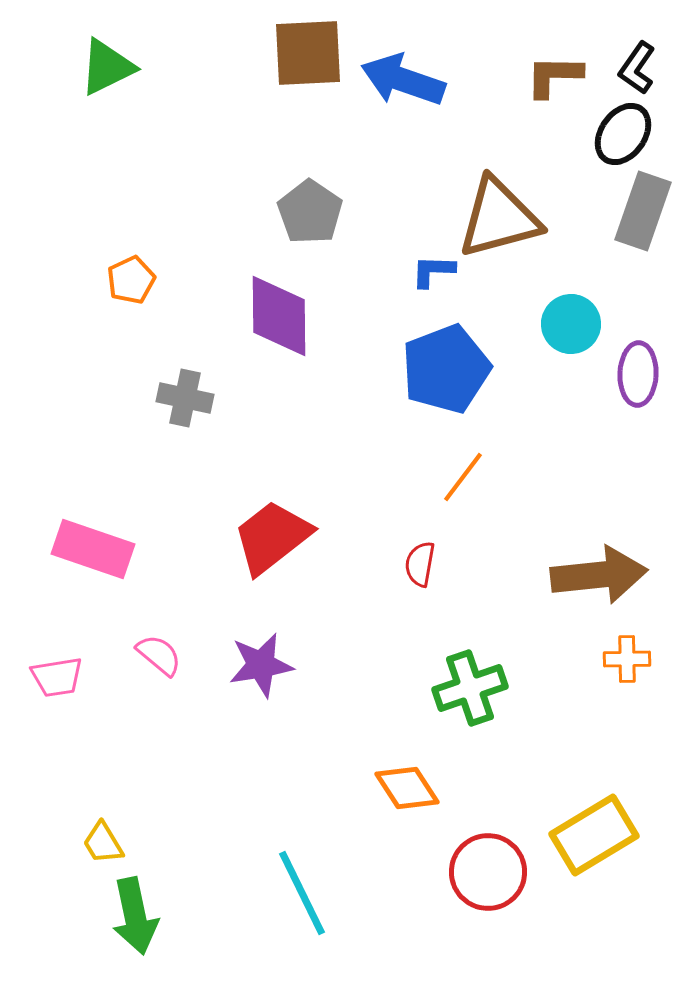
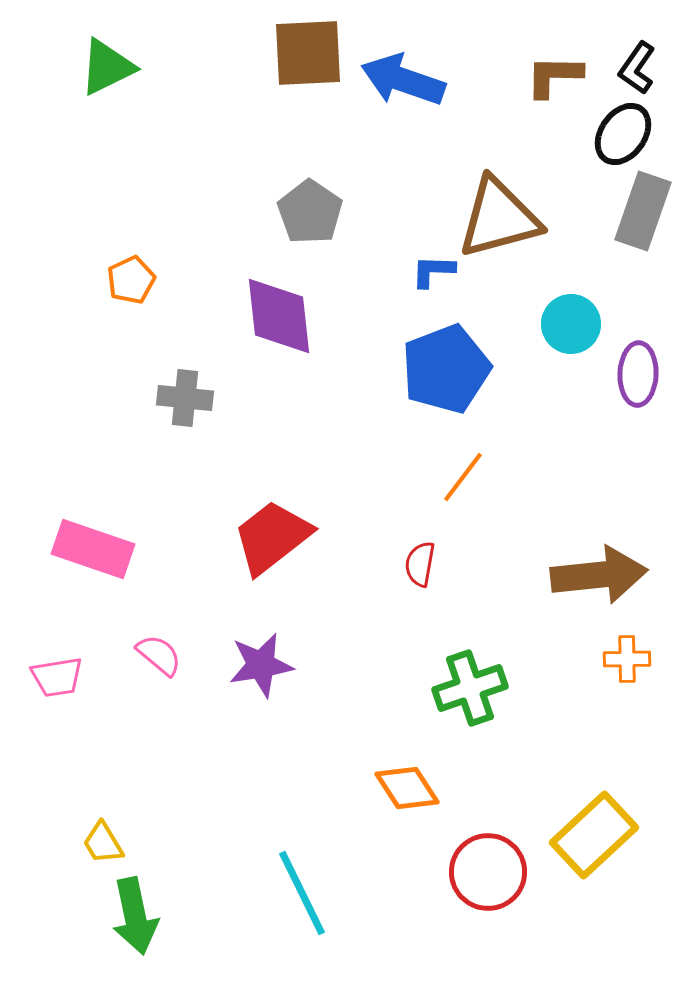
purple diamond: rotated 6 degrees counterclockwise
gray cross: rotated 6 degrees counterclockwise
yellow rectangle: rotated 12 degrees counterclockwise
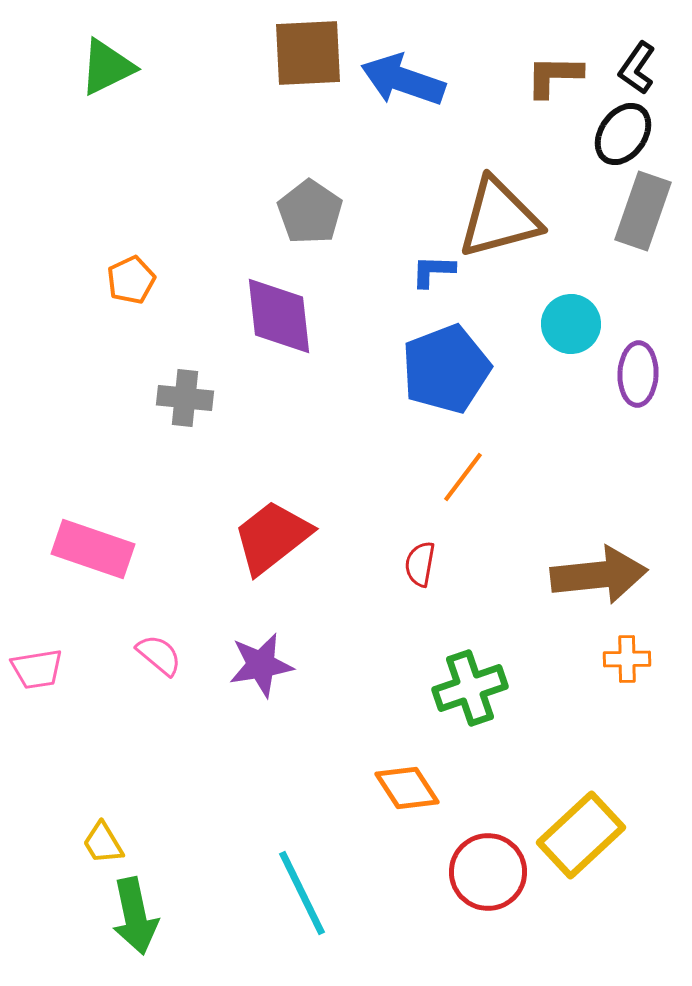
pink trapezoid: moved 20 px left, 8 px up
yellow rectangle: moved 13 px left
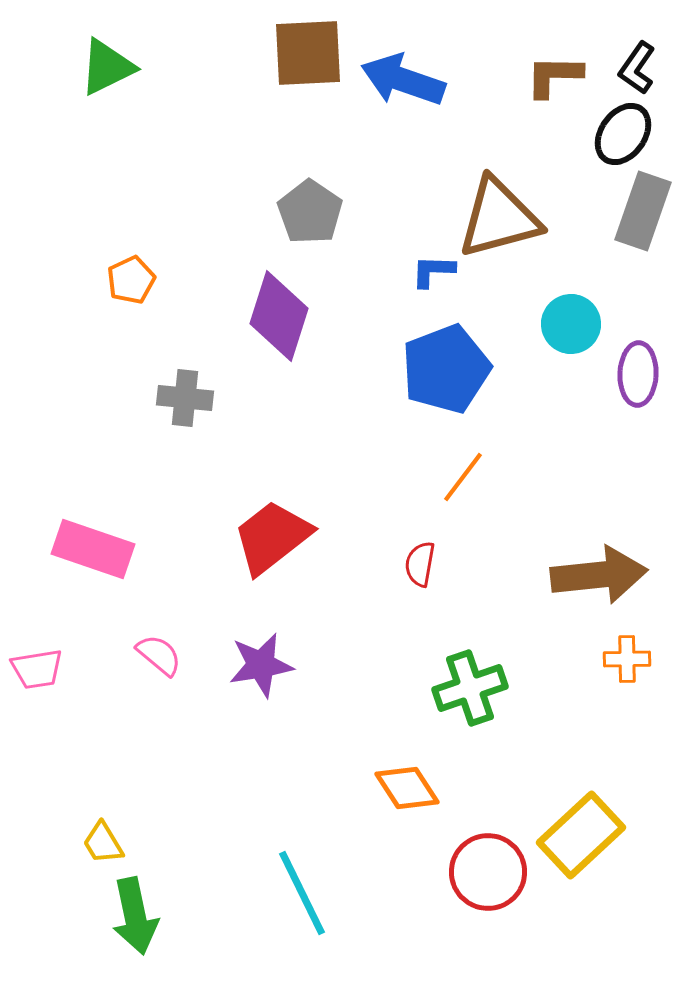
purple diamond: rotated 24 degrees clockwise
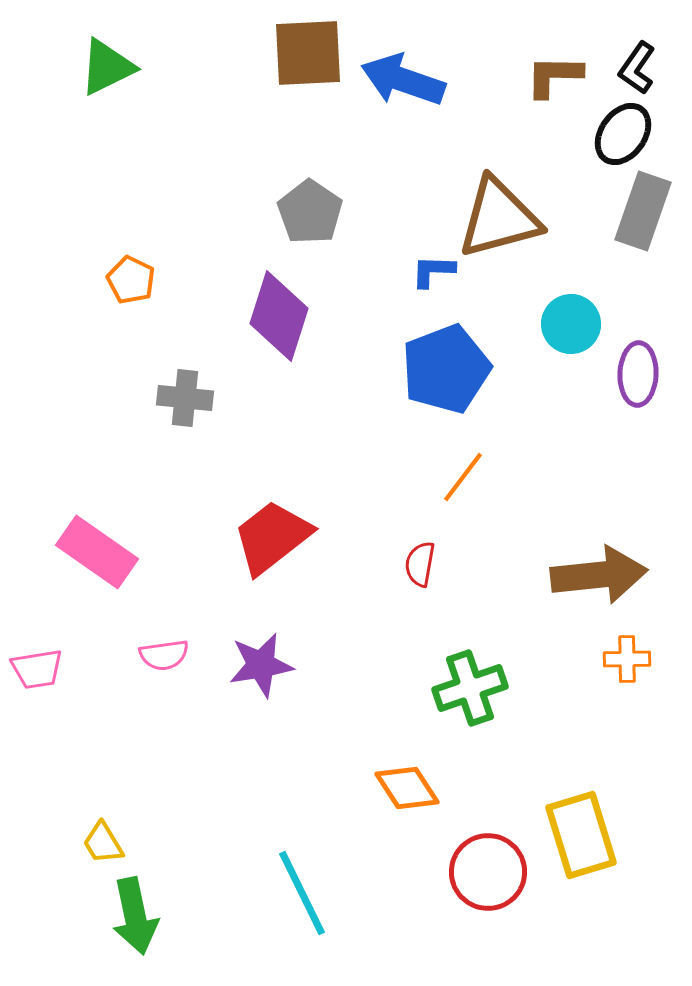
orange pentagon: rotated 21 degrees counterclockwise
pink rectangle: moved 4 px right, 3 px down; rotated 16 degrees clockwise
pink semicircle: moved 5 px right; rotated 132 degrees clockwise
yellow rectangle: rotated 64 degrees counterclockwise
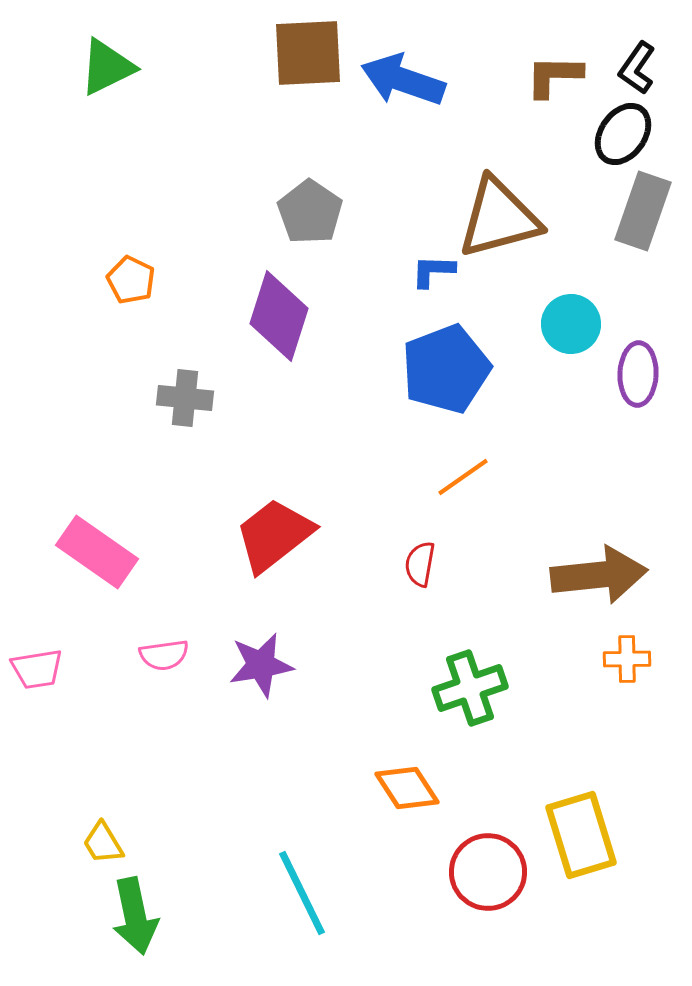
orange line: rotated 18 degrees clockwise
red trapezoid: moved 2 px right, 2 px up
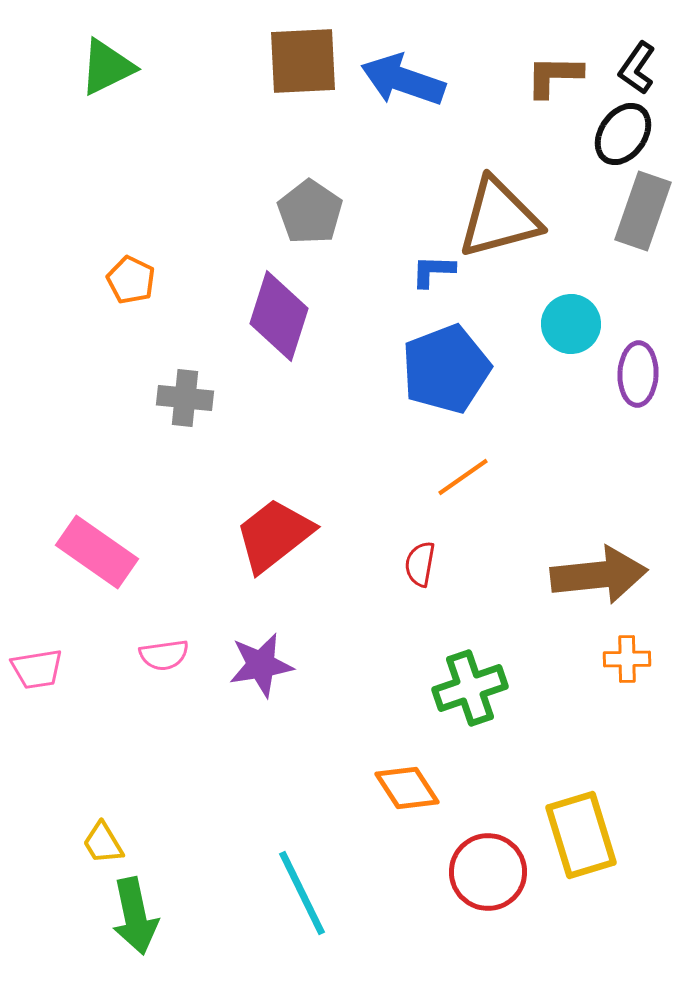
brown square: moved 5 px left, 8 px down
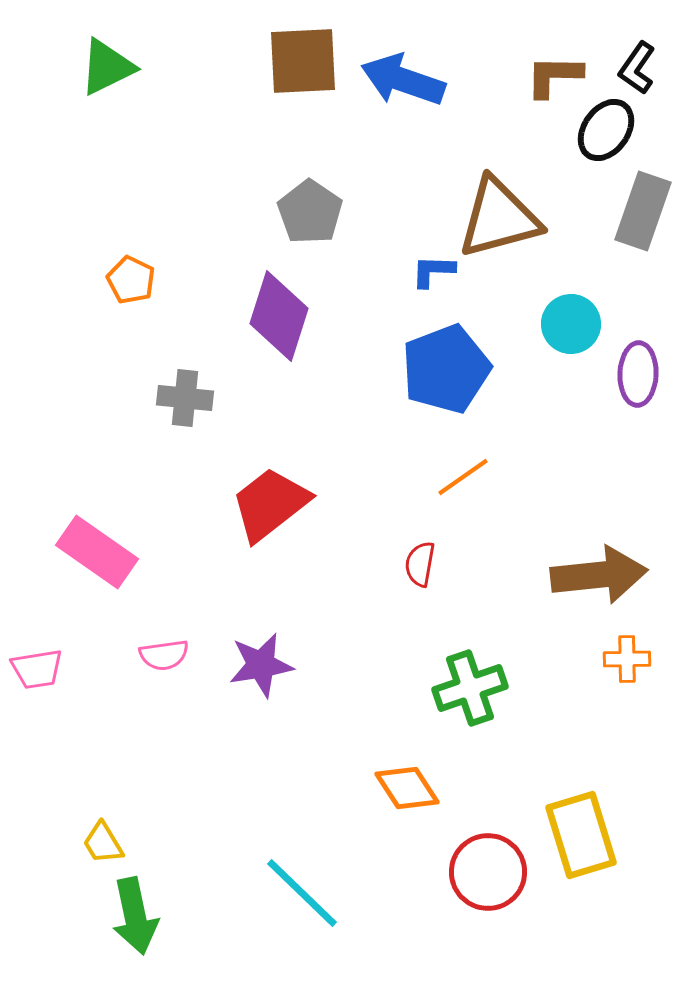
black ellipse: moved 17 px left, 4 px up
red trapezoid: moved 4 px left, 31 px up
cyan line: rotated 20 degrees counterclockwise
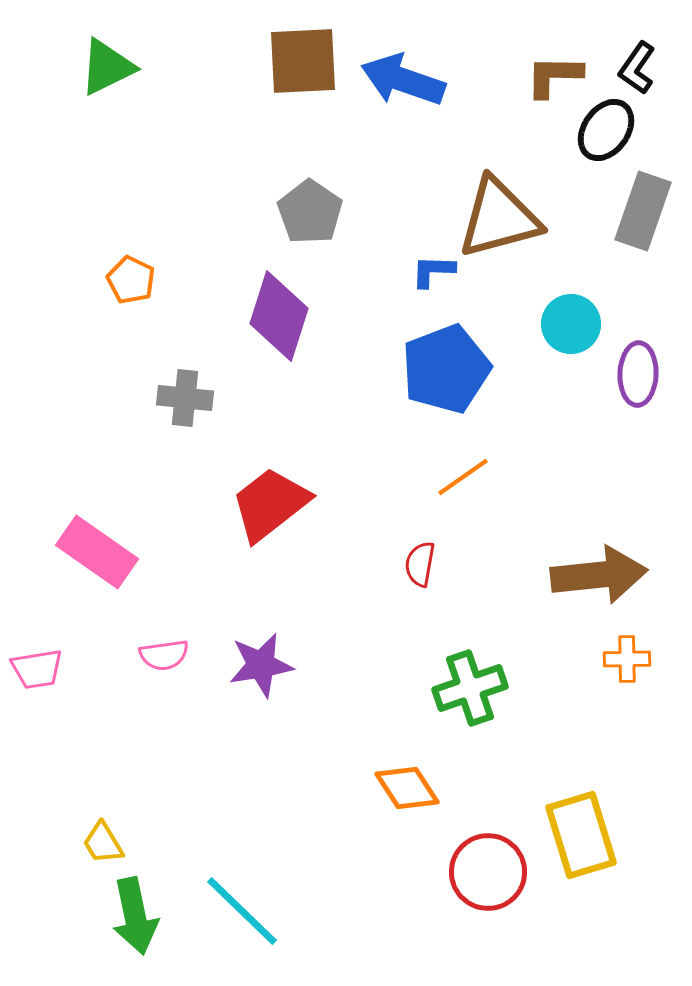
cyan line: moved 60 px left, 18 px down
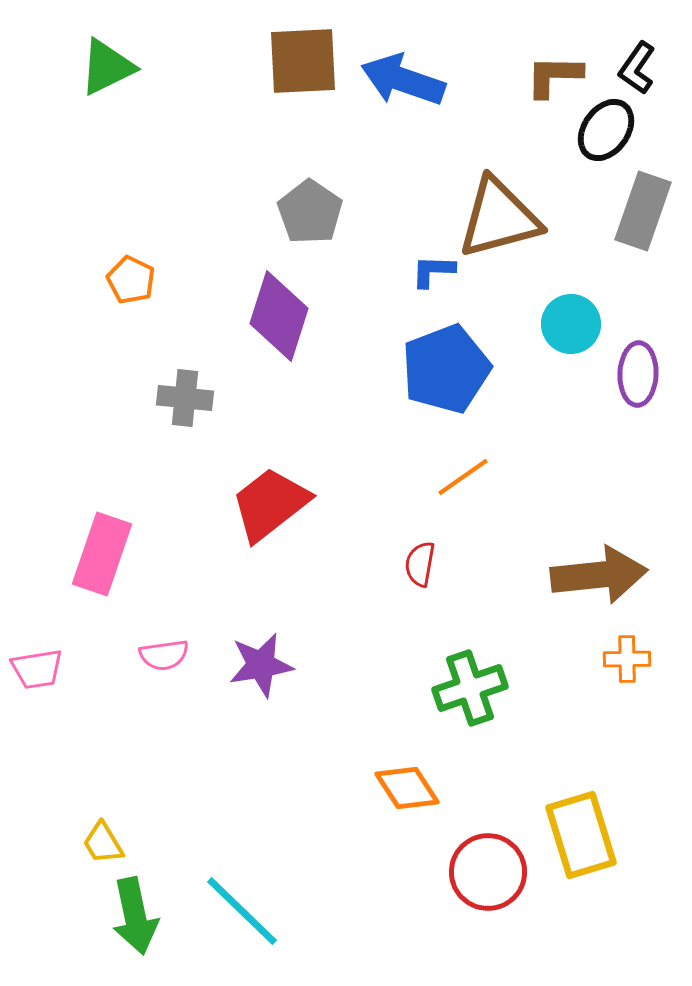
pink rectangle: moved 5 px right, 2 px down; rotated 74 degrees clockwise
